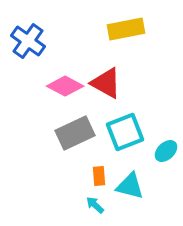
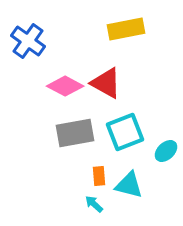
gray rectangle: rotated 15 degrees clockwise
cyan triangle: moved 1 px left, 1 px up
cyan arrow: moved 1 px left, 1 px up
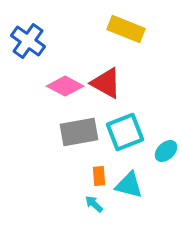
yellow rectangle: rotated 33 degrees clockwise
gray rectangle: moved 4 px right, 1 px up
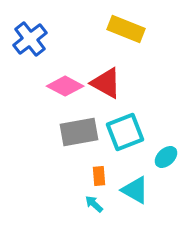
blue cross: moved 2 px right, 2 px up; rotated 16 degrees clockwise
cyan ellipse: moved 6 px down
cyan triangle: moved 6 px right, 5 px down; rotated 16 degrees clockwise
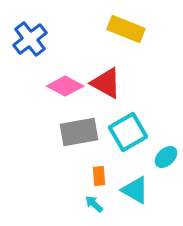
cyan square: moved 3 px right; rotated 9 degrees counterclockwise
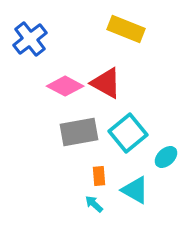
cyan square: moved 1 px down; rotated 9 degrees counterclockwise
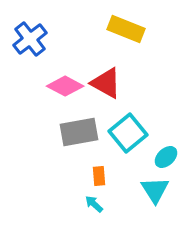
cyan triangle: moved 20 px right; rotated 28 degrees clockwise
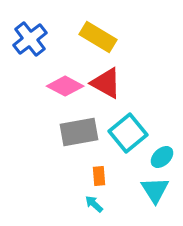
yellow rectangle: moved 28 px left, 8 px down; rotated 9 degrees clockwise
cyan ellipse: moved 4 px left
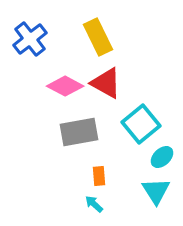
yellow rectangle: rotated 33 degrees clockwise
cyan square: moved 13 px right, 9 px up
cyan triangle: moved 1 px right, 1 px down
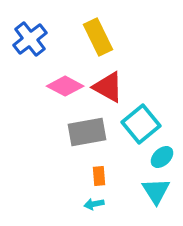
red triangle: moved 2 px right, 4 px down
gray rectangle: moved 8 px right
cyan arrow: rotated 54 degrees counterclockwise
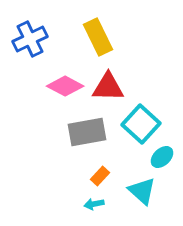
blue cross: rotated 12 degrees clockwise
red triangle: rotated 28 degrees counterclockwise
cyan square: rotated 9 degrees counterclockwise
orange rectangle: moved 1 px right; rotated 48 degrees clockwise
cyan triangle: moved 14 px left; rotated 16 degrees counterclockwise
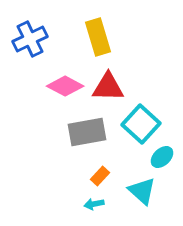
yellow rectangle: rotated 9 degrees clockwise
